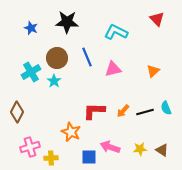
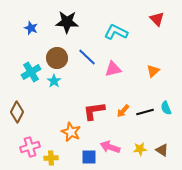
blue line: rotated 24 degrees counterclockwise
red L-shape: rotated 10 degrees counterclockwise
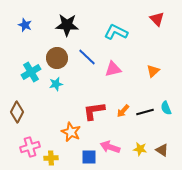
black star: moved 3 px down
blue star: moved 6 px left, 3 px up
cyan star: moved 2 px right, 3 px down; rotated 24 degrees clockwise
yellow star: rotated 16 degrees clockwise
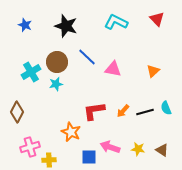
black star: moved 1 px left, 1 px down; rotated 15 degrees clockwise
cyan L-shape: moved 10 px up
brown circle: moved 4 px down
pink triangle: rotated 24 degrees clockwise
yellow star: moved 2 px left
yellow cross: moved 2 px left, 2 px down
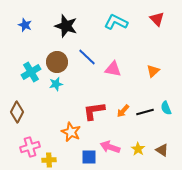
yellow star: rotated 24 degrees clockwise
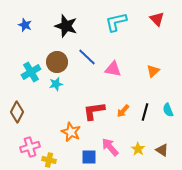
cyan L-shape: rotated 40 degrees counterclockwise
cyan semicircle: moved 2 px right, 2 px down
black line: rotated 60 degrees counterclockwise
pink arrow: rotated 30 degrees clockwise
yellow cross: rotated 16 degrees clockwise
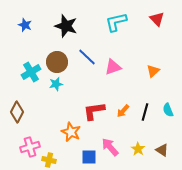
pink triangle: moved 2 px up; rotated 30 degrees counterclockwise
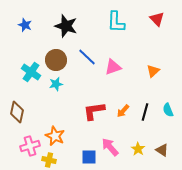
cyan L-shape: rotated 75 degrees counterclockwise
brown circle: moved 1 px left, 2 px up
cyan cross: rotated 24 degrees counterclockwise
brown diamond: rotated 15 degrees counterclockwise
orange star: moved 16 px left, 4 px down
pink cross: moved 1 px up
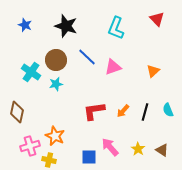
cyan L-shape: moved 6 px down; rotated 20 degrees clockwise
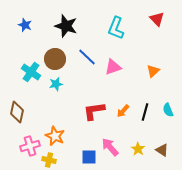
brown circle: moved 1 px left, 1 px up
